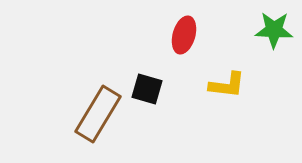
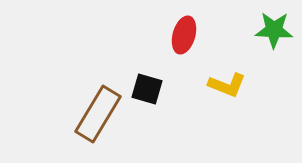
yellow L-shape: rotated 15 degrees clockwise
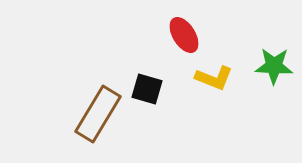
green star: moved 36 px down
red ellipse: rotated 48 degrees counterclockwise
yellow L-shape: moved 13 px left, 7 px up
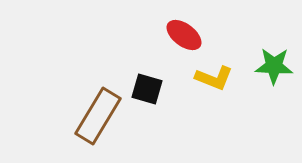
red ellipse: rotated 21 degrees counterclockwise
brown rectangle: moved 2 px down
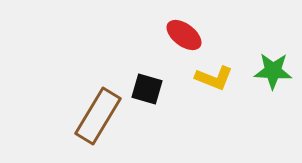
green star: moved 1 px left, 5 px down
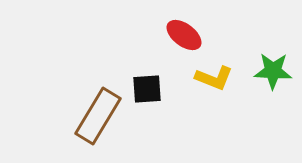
black square: rotated 20 degrees counterclockwise
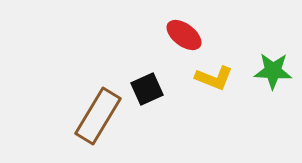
black square: rotated 20 degrees counterclockwise
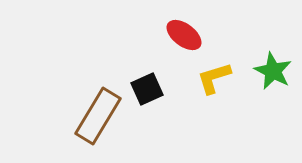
green star: rotated 24 degrees clockwise
yellow L-shape: rotated 141 degrees clockwise
